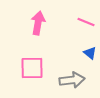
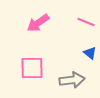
pink arrow: rotated 135 degrees counterclockwise
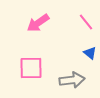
pink line: rotated 30 degrees clockwise
pink square: moved 1 px left
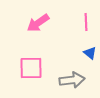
pink line: rotated 36 degrees clockwise
